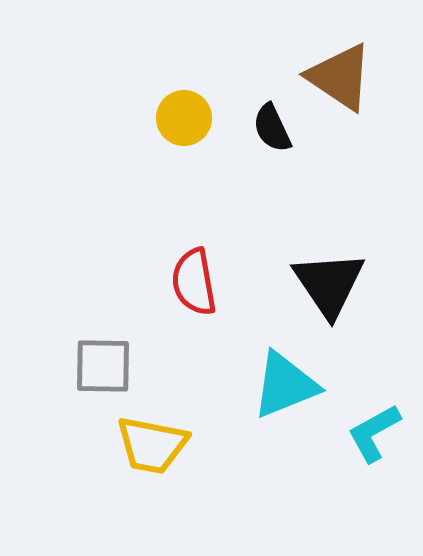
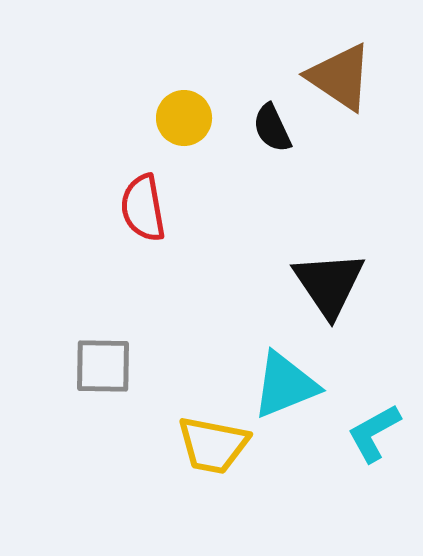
red semicircle: moved 51 px left, 74 px up
yellow trapezoid: moved 61 px right
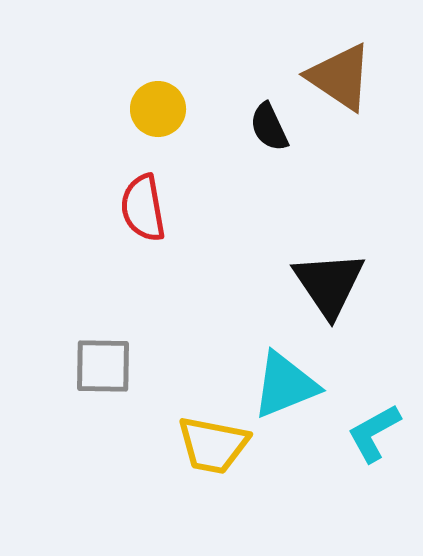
yellow circle: moved 26 px left, 9 px up
black semicircle: moved 3 px left, 1 px up
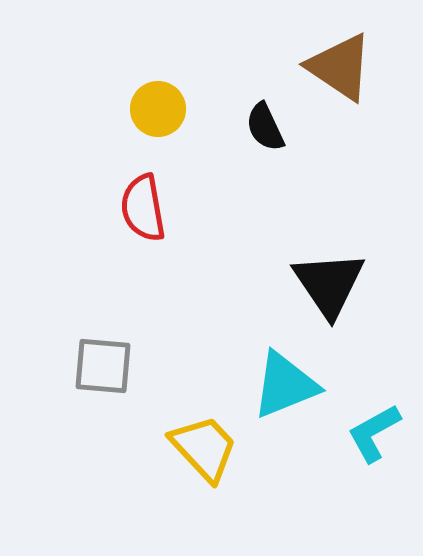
brown triangle: moved 10 px up
black semicircle: moved 4 px left
gray square: rotated 4 degrees clockwise
yellow trapezoid: moved 9 px left, 3 px down; rotated 144 degrees counterclockwise
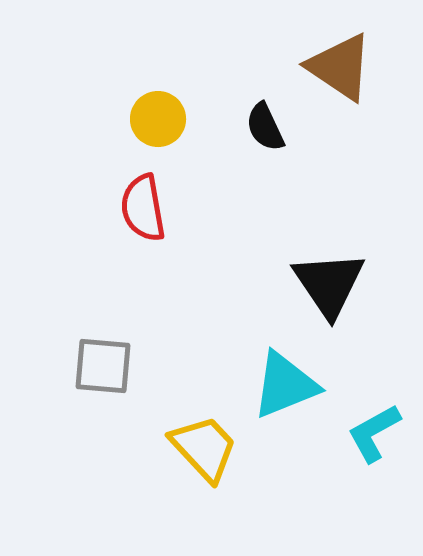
yellow circle: moved 10 px down
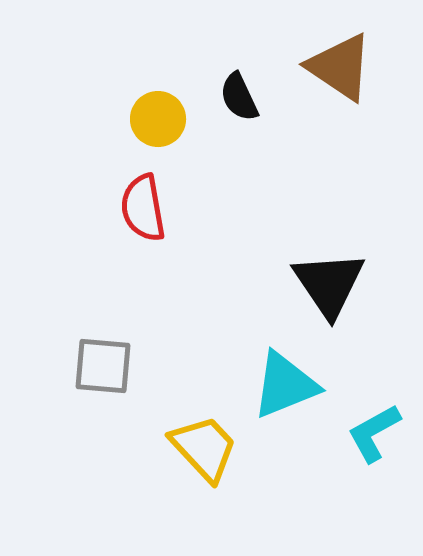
black semicircle: moved 26 px left, 30 px up
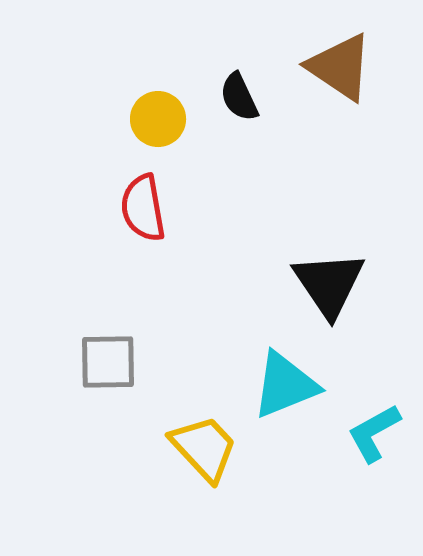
gray square: moved 5 px right, 4 px up; rotated 6 degrees counterclockwise
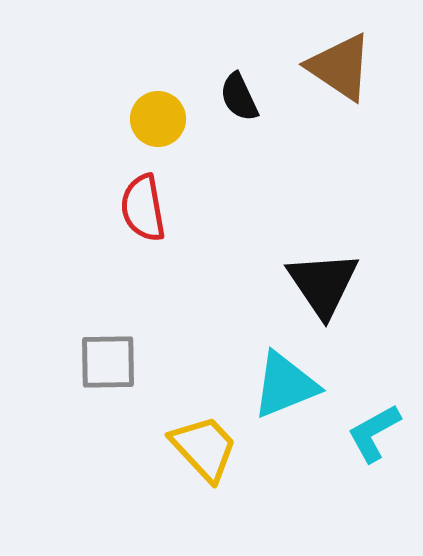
black triangle: moved 6 px left
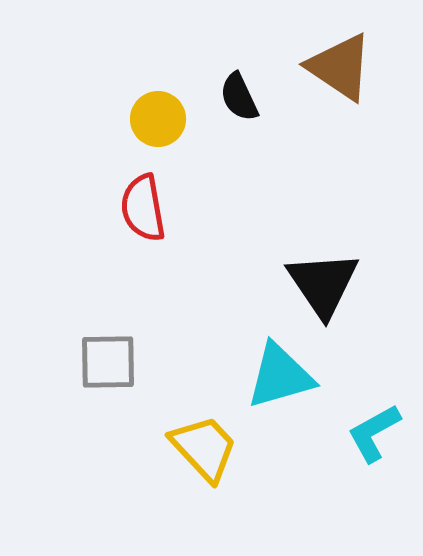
cyan triangle: moved 5 px left, 9 px up; rotated 6 degrees clockwise
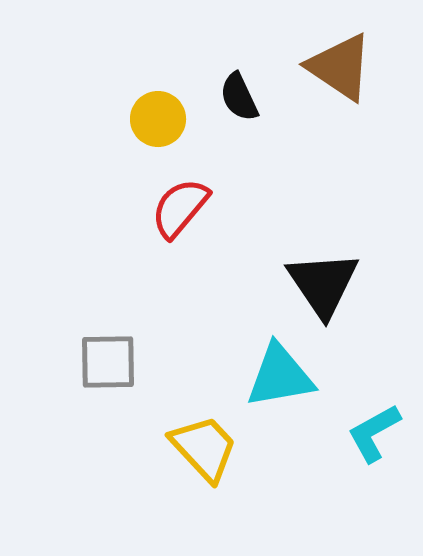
red semicircle: moved 37 px right; rotated 50 degrees clockwise
cyan triangle: rotated 6 degrees clockwise
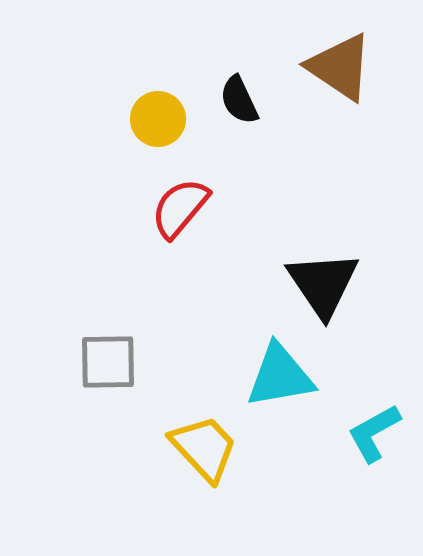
black semicircle: moved 3 px down
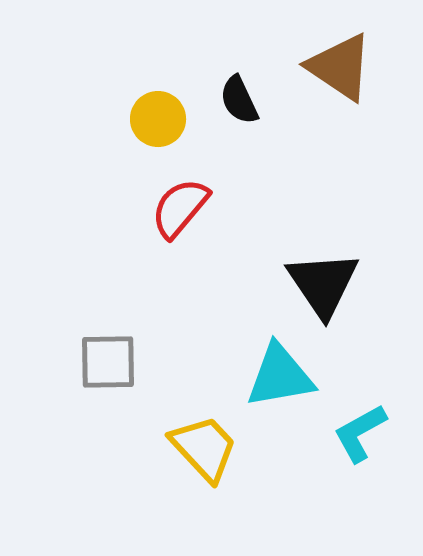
cyan L-shape: moved 14 px left
